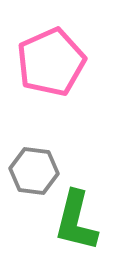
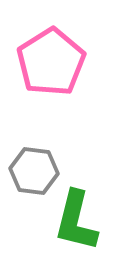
pink pentagon: rotated 8 degrees counterclockwise
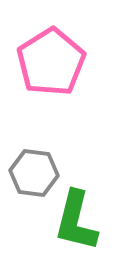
gray hexagon: moved 2 px down
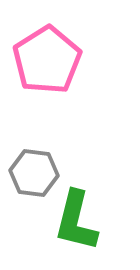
pink pentagon: moved 4 px left, 2 px up
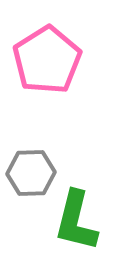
gray hexagon: moved 3 px left; rotated 9 degrees counterclockwise
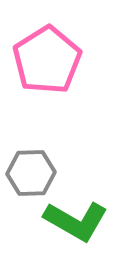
green L-shape: rotated 74 degrees counterclockwise
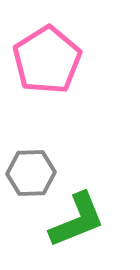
green L-shape: moved 1 px right, 1 px up; rotated 52 degrees counterclockwise
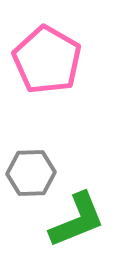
pink pentagon: rotated 10 degrees counterclockwise
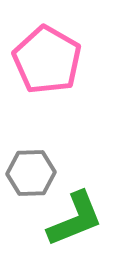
green L-shape: moved 2 px left, 1 px up
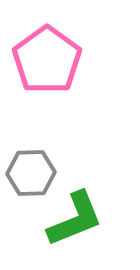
pink pentagon: rotated 6 degrees clockwise
